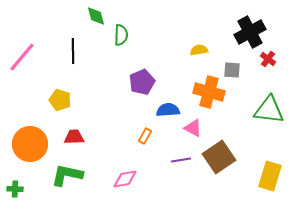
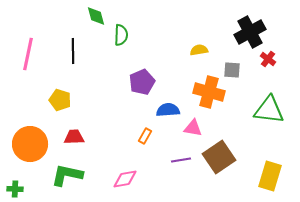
pink line: moved 6 px right, 3 px up; rotated 28 degrees counterclockwise
pink triangle: rotated 18 degrees counterclockwise
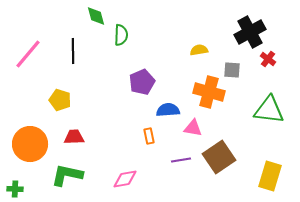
pink line: rotated 28 degrees clockwise
orange rectangle: moved 4 px right; rotated 42 degrees counterclockwise
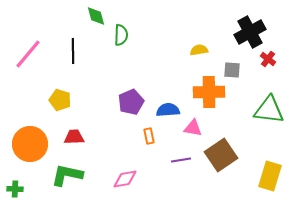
purple pentagon: moved 11 px left, 20 px down
orange cross: rotated 16 degrees counterclockwise
brown square: moved 2 px right, 2 px up
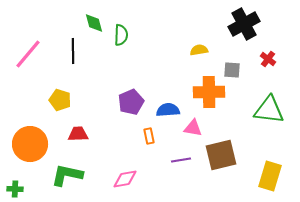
green diamond: moved 2 px left, 7 px down
black cross: moved 6 px left, 8 px up
red trapezoid: moved 4 px right, 3 px up
brown square: rotated 20 degrees clockwise
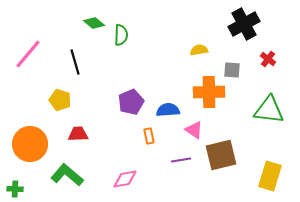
green diamond: rotated 35 degrees counterclockwise
black line: moved 2 px right, 11 px down; rotated 15 degrees counterclockwise
pink triangle: moved 1 px right, 2 px down; rotated 24 degrees clockwise
green L-shape: rotated 28 degrees clockwise
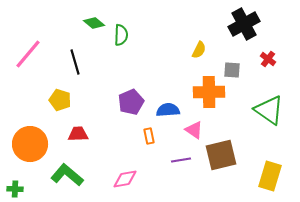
yellow semicircle: rotated 126 degrees clockwise
green triangle: rotated 28 degrees clockwise
